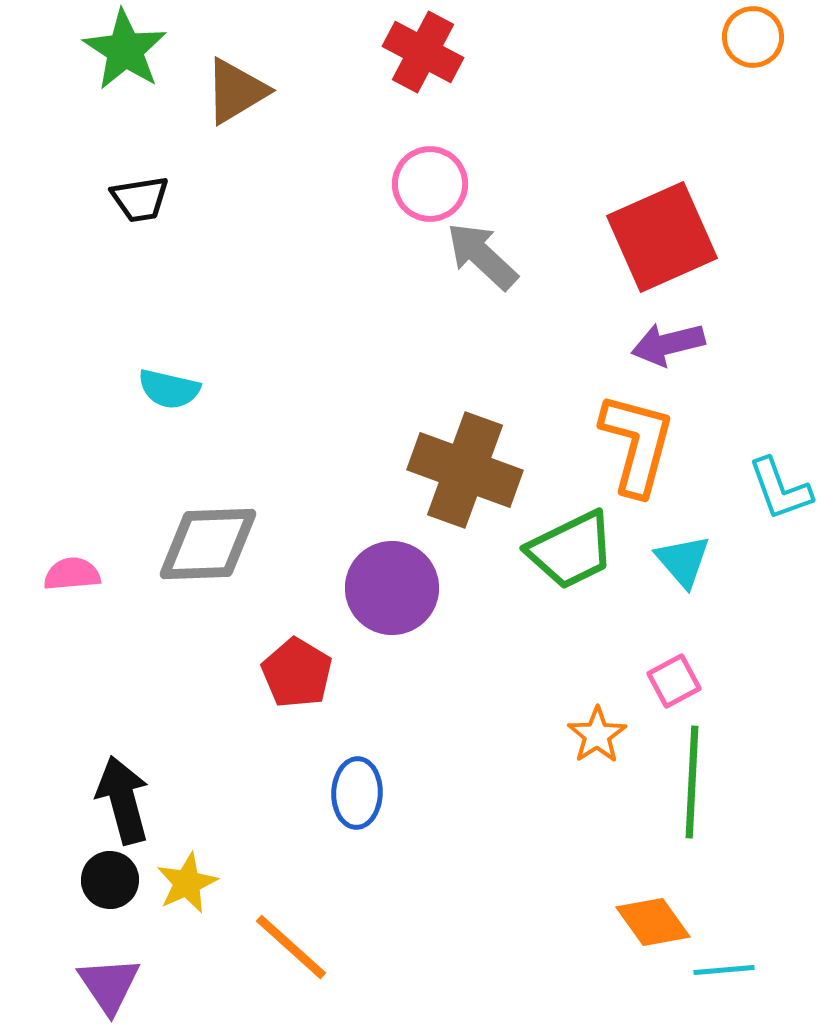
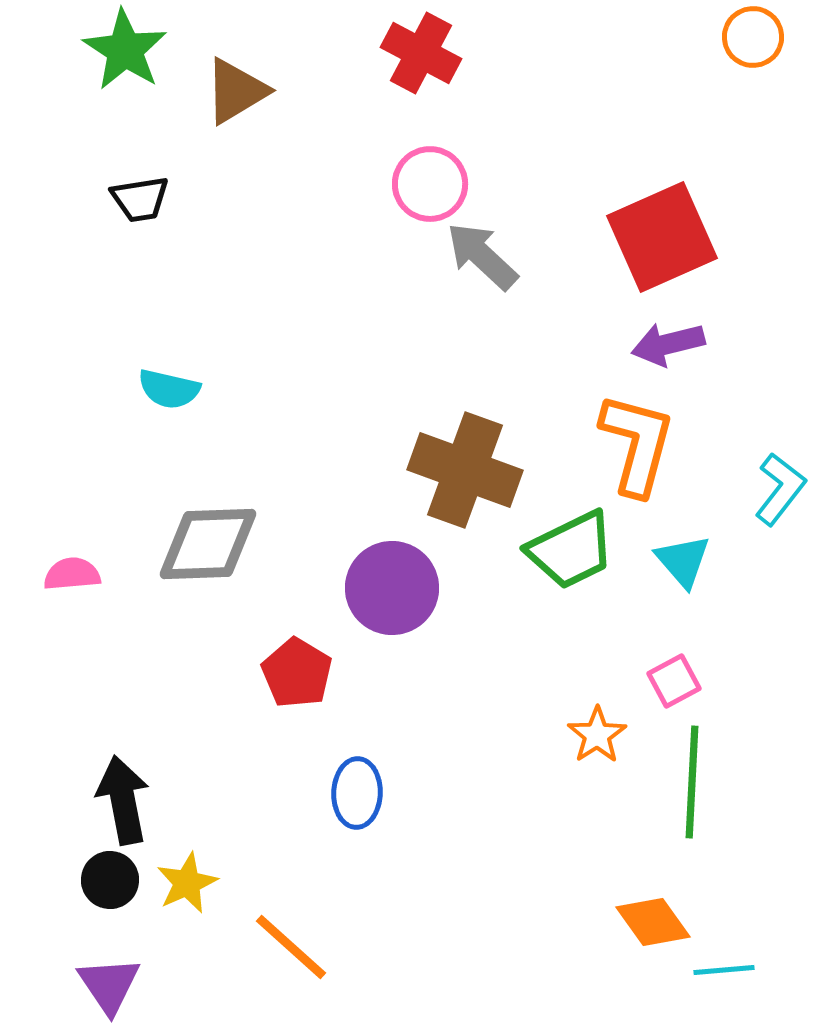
red cross: moved 2 px left, 1 px down
cyan L-shape: rotated 122 degrees counterclockwise
black arrow: rotated 4 degrees clockwise
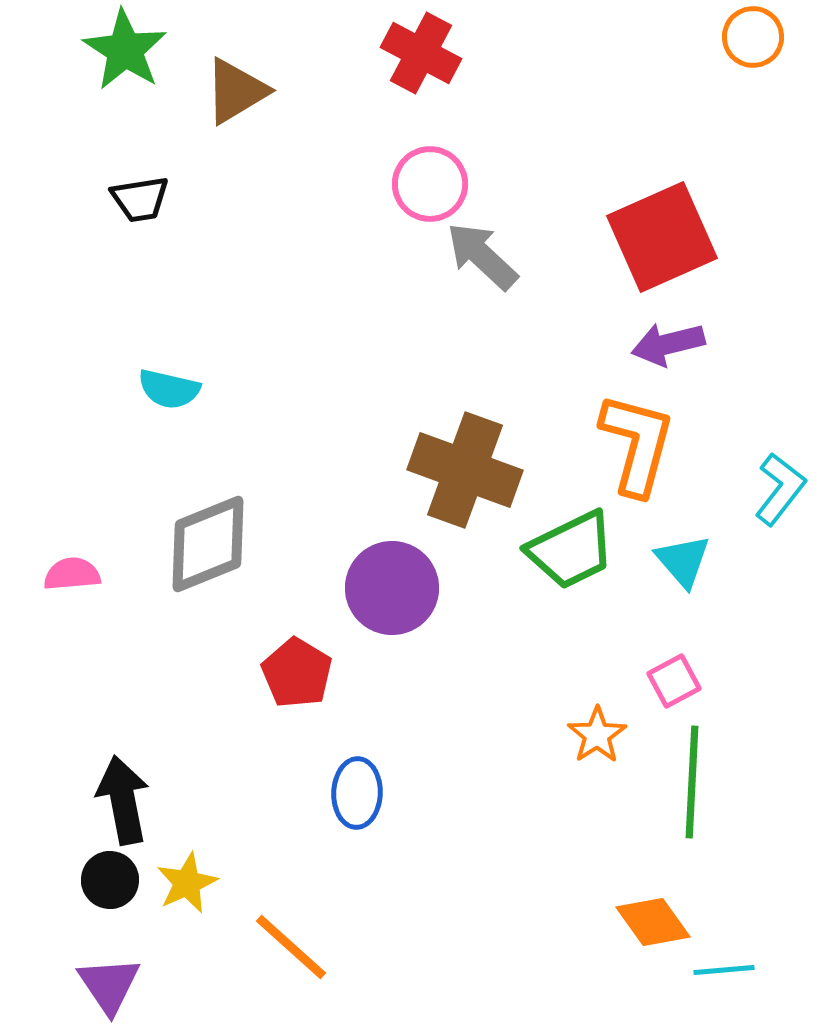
gray diamond: rotated 20 degrees counterclockwise
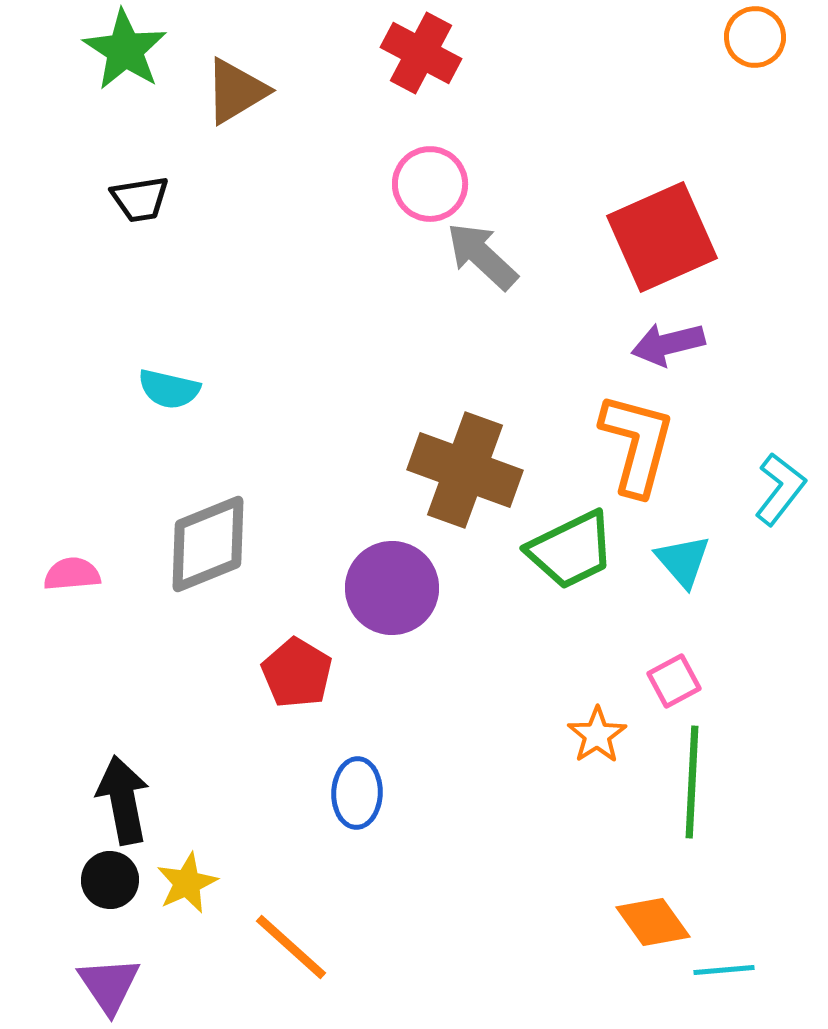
orange circle: moved 2 px right
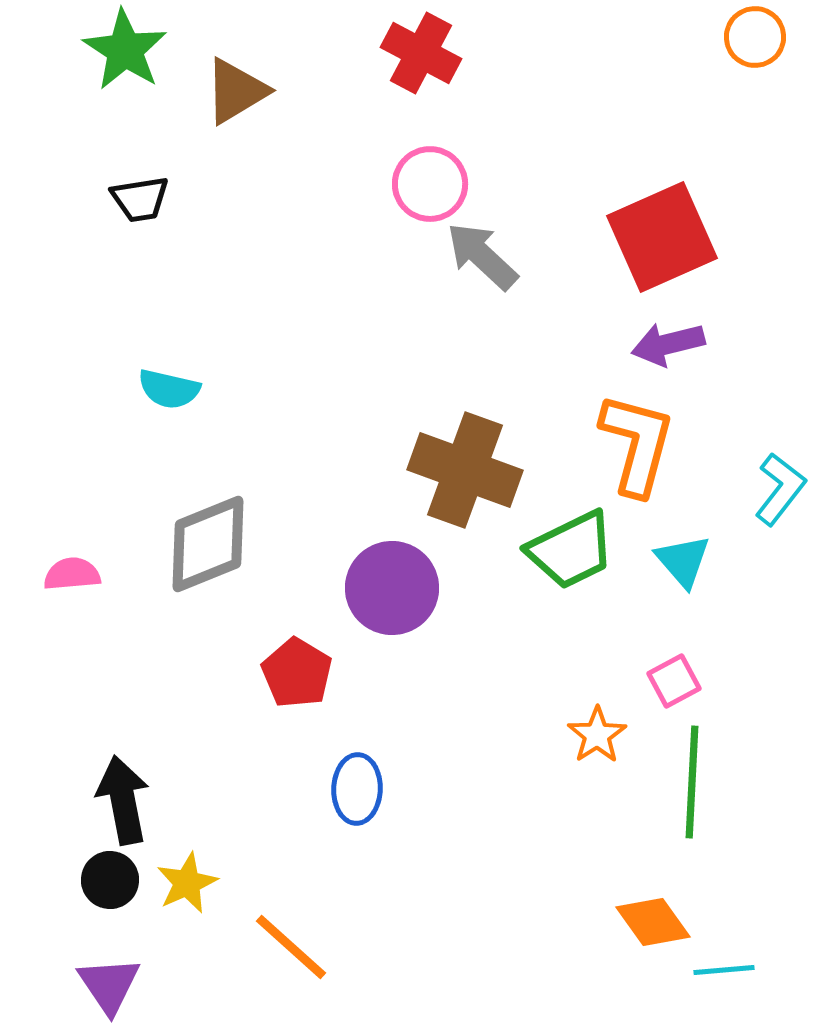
blue ellipse: moved 4 px up
